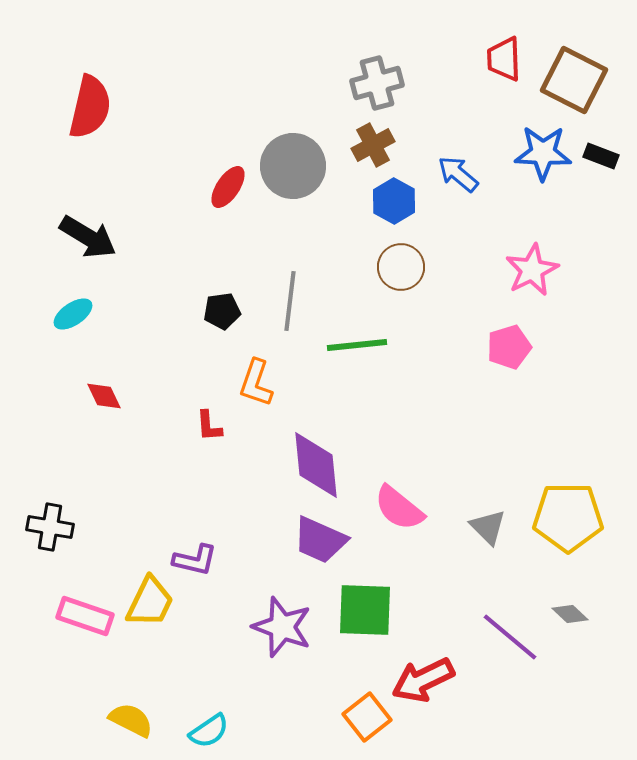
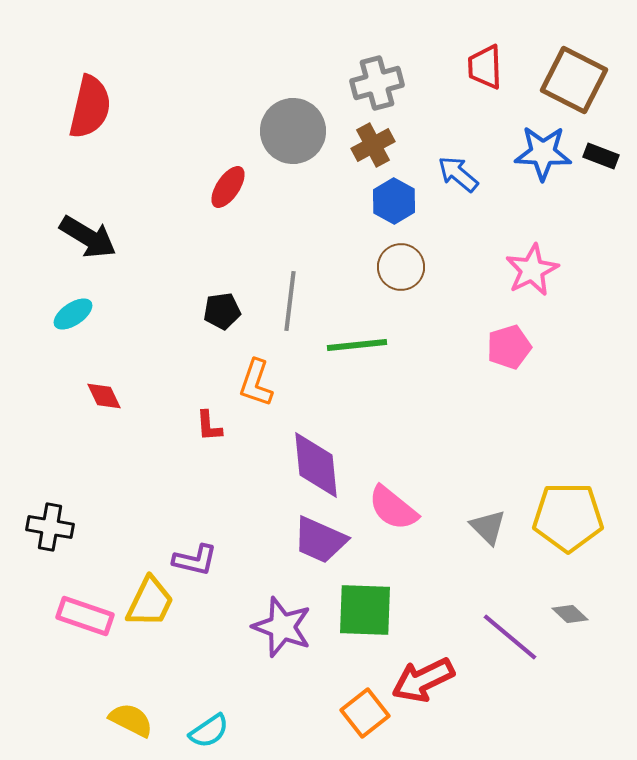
red trapezoid: moved 19 px left, 8 px down
gray circle: moved 35 px up
pink semicircle: moved 6 px left
orange square: moved 2 px left, 4 px up
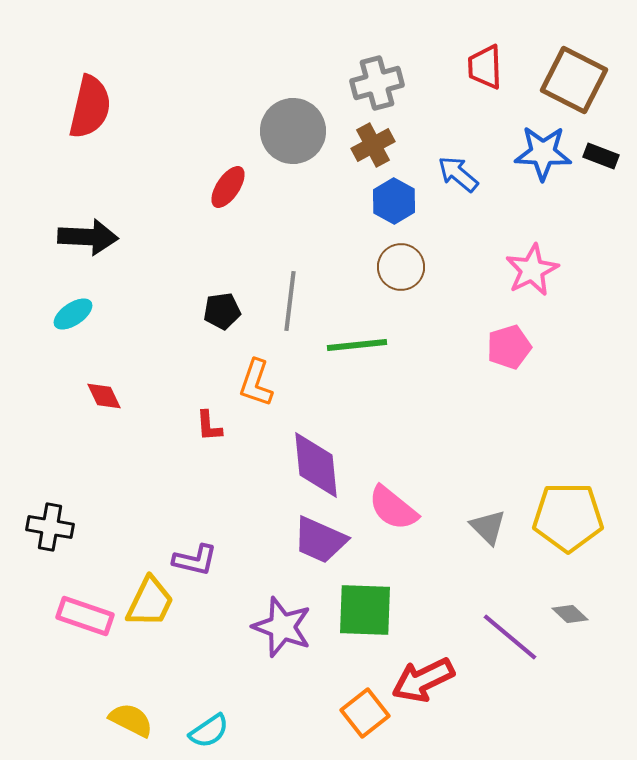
black arrow: rotated 28 degrees counterclockwise
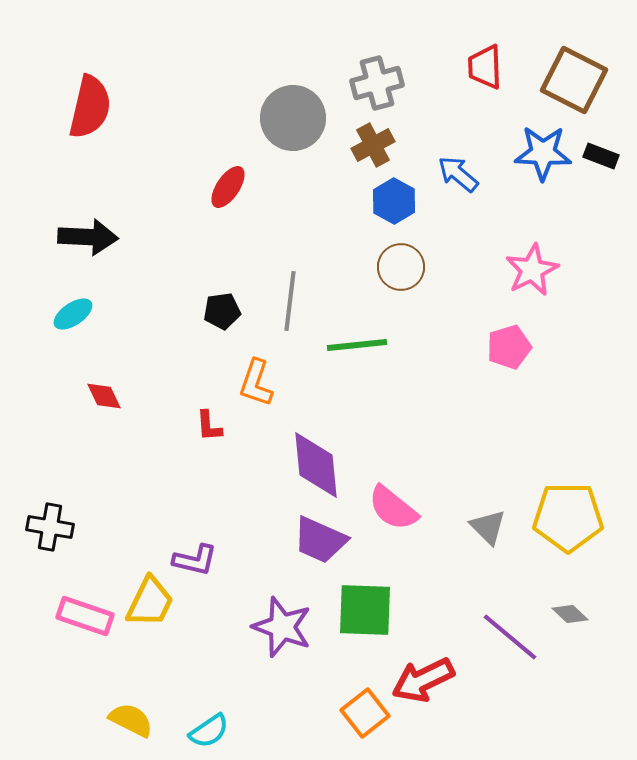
gray circle: moved 13 px up
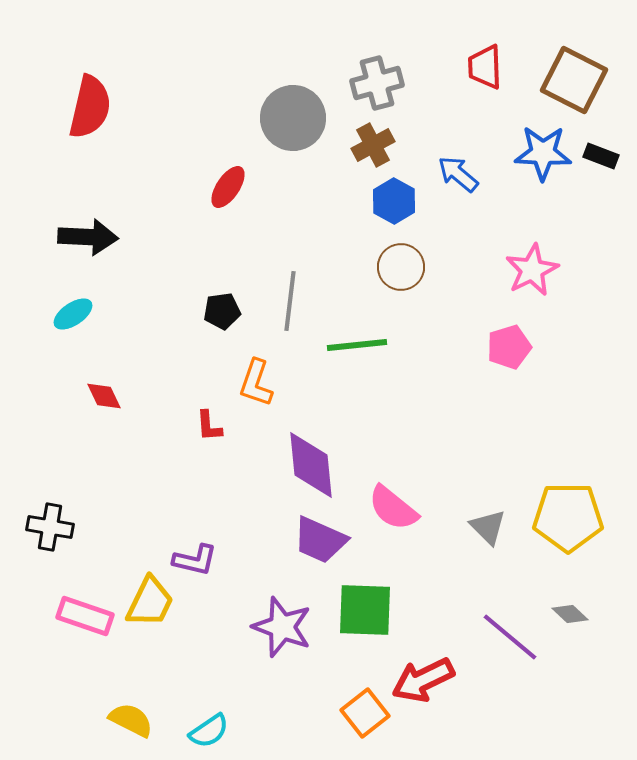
purple diamond: moved 5 px left
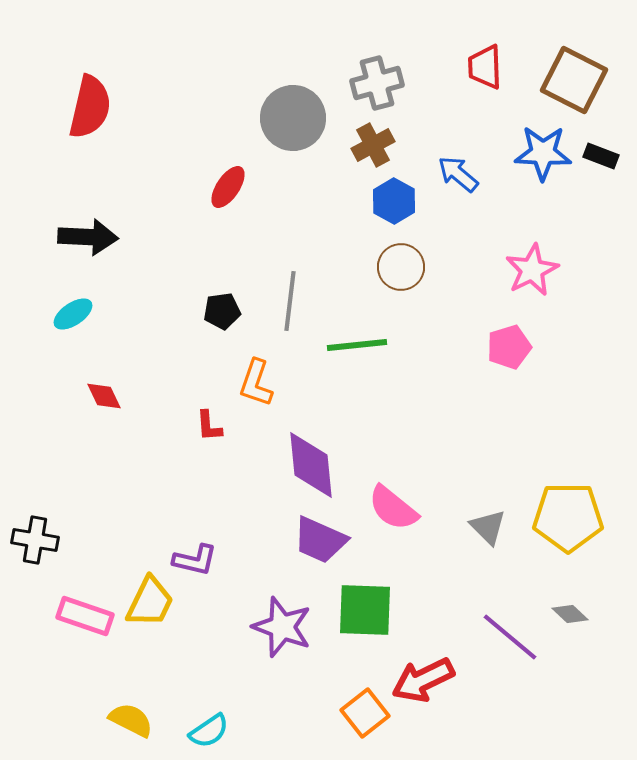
black cross: moved 15 px left, 13 px down
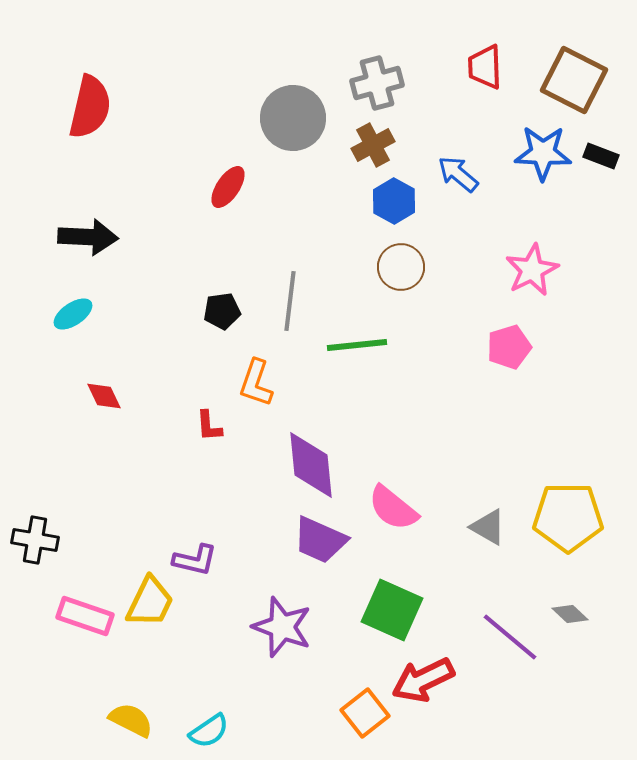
gray triangle: rotated 15 degrees counterclockwise
green square: moved 27 px right; rotated 22 degrees clockwise
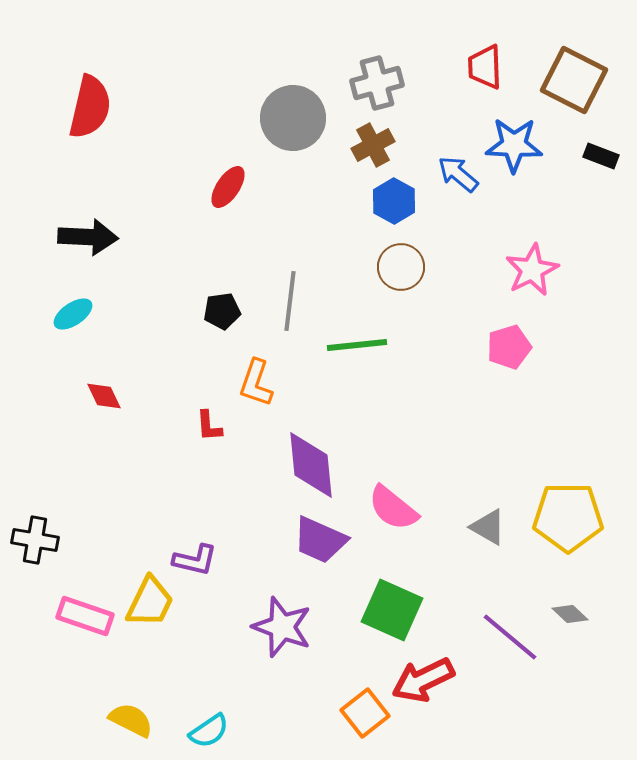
blue star: moved 29 px left, 8 px up
